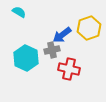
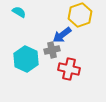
yellow hexagon: moved 9 px left, 13 px up
cyan hexagon: moved 1 px down
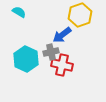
gray cross: moved 1 px left, 2 px down
red cross: moved 7 px left, 4 px up
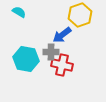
gray cross: rotated 14 degrees clockwise
cyan hexagon: rotated 15 degrees counterclockwise
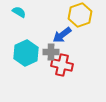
cyan hexagon: moved 6 px up; rotated 25 degrees clockwise
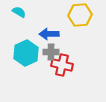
yellow hexagon: rotated 15 degrees clockwise
blue arrow: moved 13 px left, 1 px up; rotated 36 degrees clockwise
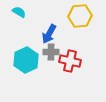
yellow hexagon: moved 1 px down
blue arrow: rotated 60 degrees counterclockwise
cyan hexagon: moved 7 px down
red cross: moved 8 px right, 4 px up
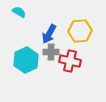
yellow hexagon: moved 15 px down
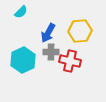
cyan semicircle: moved 2 px right; rotated 104 degrees clockwise
blue arrow: moved 1 px left, 1 px up
cyan hexagon: moved 3 px left
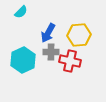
yellow hexagon: moved 1 px left, 4 px down
